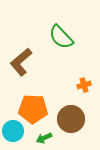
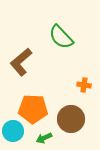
orange cross: rotated 24 degrees clockwise
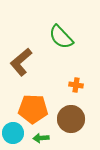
orange cross: moved 8 px left
cyan circle: moved 2 px down
green arrow: moved 3 px left; rotated 21 degrees clockwise
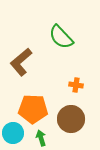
green arrow: rotated 77 degrees clockwise
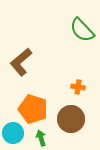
green semicircle: moved 21 px right, 7 px up
orange cross: moved 2 px right, 2 px down
orange pentagon: rotated 16 degrees clockwise
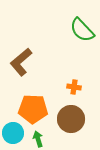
orange cross: moved 4 px left
orange pentagon: rotated 16 degrees counterclockwise
green arrow: moved 3 px left, 1 px down
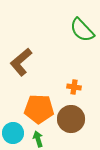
orange pentagon: moved 6 px right
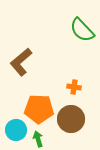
cyan circle: moved 3 px right, 3 px up
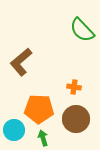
brown circle: moved 5 px right
cyan circle: moved 2 px left
green arrow: moved 5 px right, 1 px up
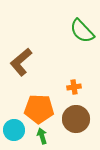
green semicircle: moved 1 px down
orange cross: rotated 16 degrees counterclockwise
green arrow: moved 1 px left, 2 px up
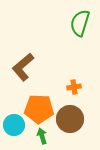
green semicircle: moved 2 px left, 8 px up; rotated 60 degrees clockwise
brown L-shape: moved 2 px right, 5 px down
brown circle: moved 6 px left
cyan circle: moved 5 px up
